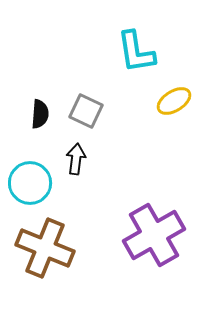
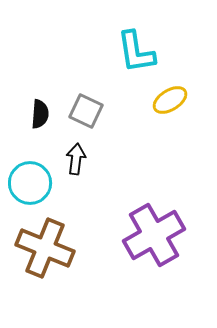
yellow ellipse: moved 4 px left, 1 px up
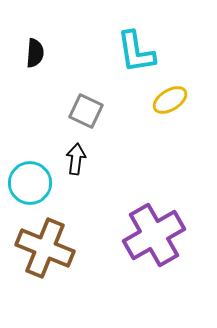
black semicircle: moved 5 px left, 61 px up
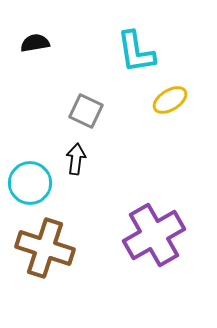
black semicircle: moved 10 px up; rotated 104 degrees counterclockwise
brown cross: rotated 4 degrees counterclockwise
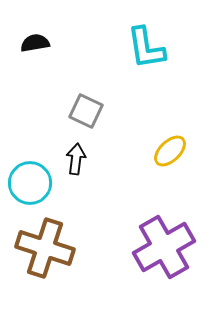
cyan L-shape: moved 10 px right, 4 px up
yellow ellipse: moved 51 px down; rotated 12 degrees counterclockwise
purple cross: moved 10 px right, 12 px down
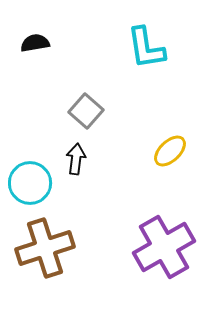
gray square: rotated 16 degrees clockwise
brown cross: rotated 36 degrees counterclockwise
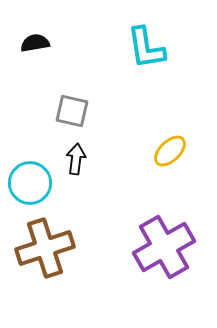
gray square: moved 14 px left; rotated 28 degrees counterclockwise
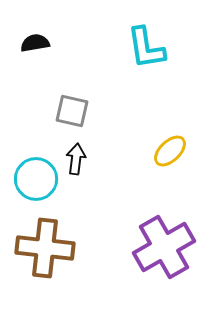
cyan circle: moved 6 px right, 4 px up
brown cross: rotated 24 degrees clockwise
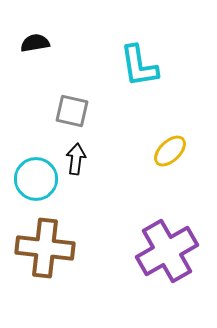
cyan L-shape: moved 7 px left, 18 px down
purple cross: moved 3 px right, 4 px down
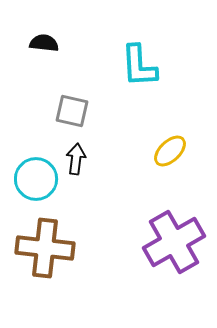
black semicircle: moved 9 px right; rotated 16 degrees clockwise
cyan L-shape: rotated 6 degrees clockwise
purple cross: moved 7 px right, 9 px up
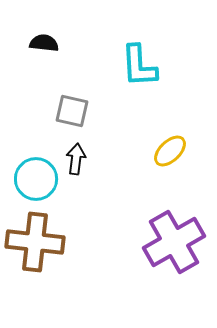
brown cross: moved 10 px left, 6 px up
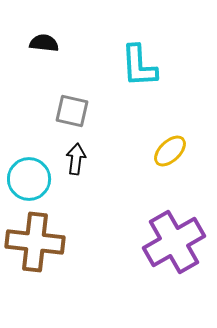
cyan circle: moved 7 px left
